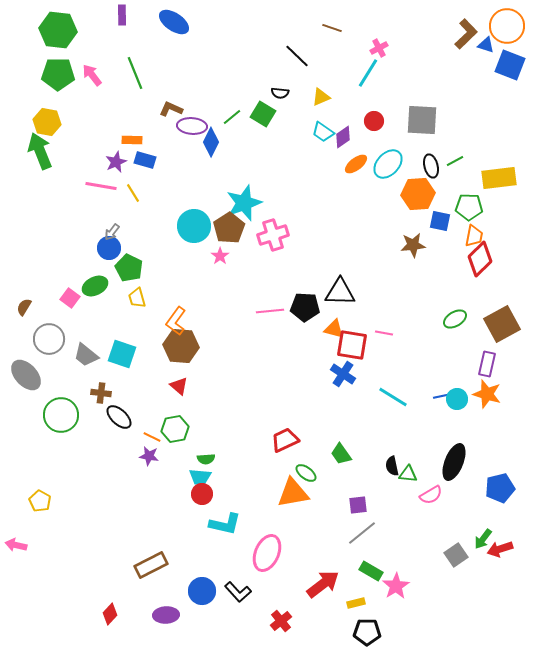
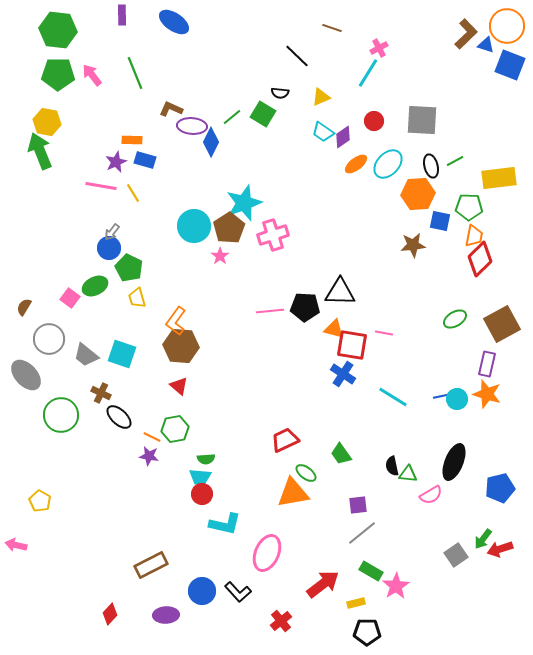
brown cross at (101, 393): rotated 18 degrees clockwise
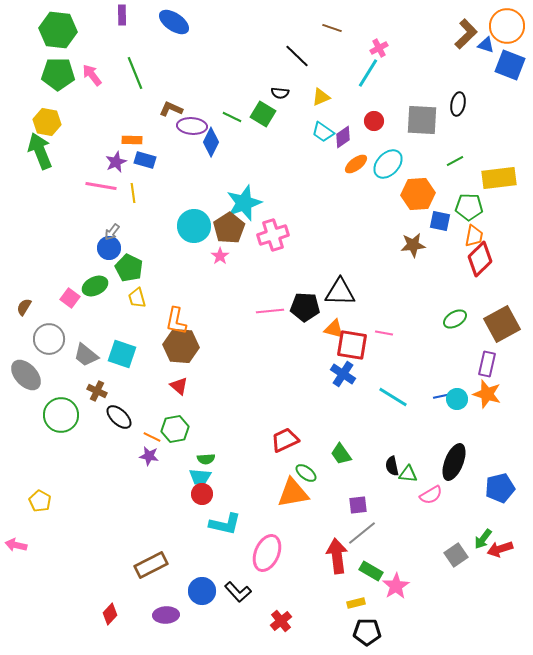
green line at (232, 117): rotated 66 degrees clockwise
black ellipse at (431, 166): moved 27 px right, 62 px up; rotated 25 degrees clockwise
yellow line at (133, 193): rotated 24 degrees clockwise
orange L-shape at (176, 321): rotated 24 degrees counterclockwise
brown cross at (101, 393): moved 4 px left, 2 px up
red arrow at (323, 584): moved 14 px right, 28 px up; rotated 60 degrees counterclockwise
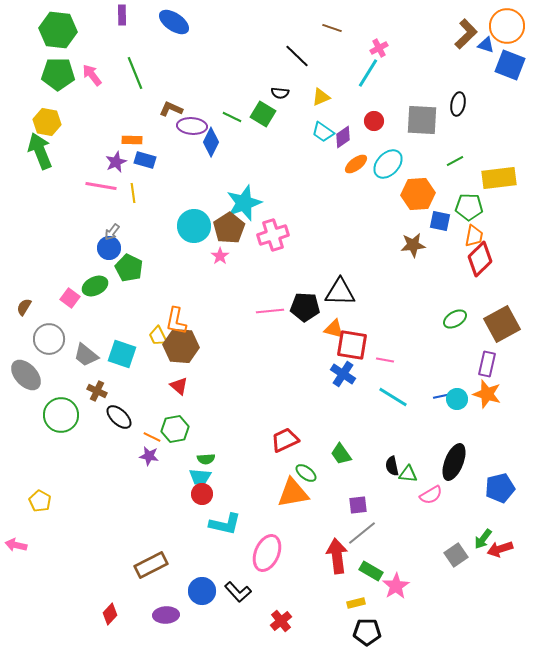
yellow trapezoid at (137, 298): moved 21 px right, 38 px down; rotated 10 degrees counterclockwise
pink line at (384, 333): moved 1 px right, 27 px down
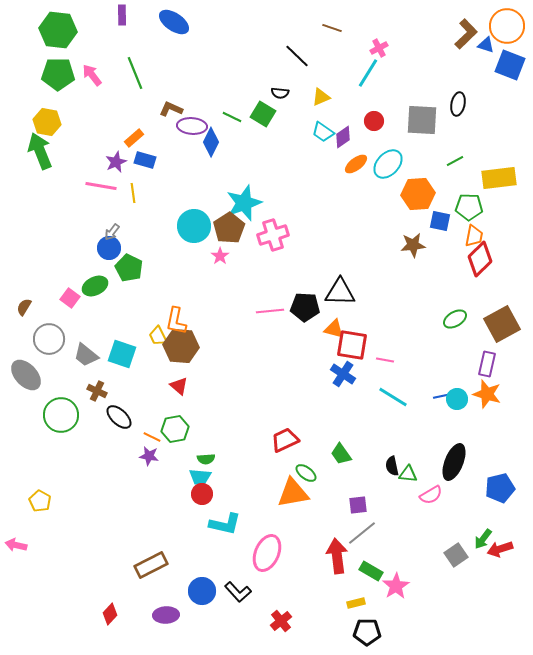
orange rectangle at (132, 140): moved 2 px right, 2 px up; rotated 42 degrees counterclockwise
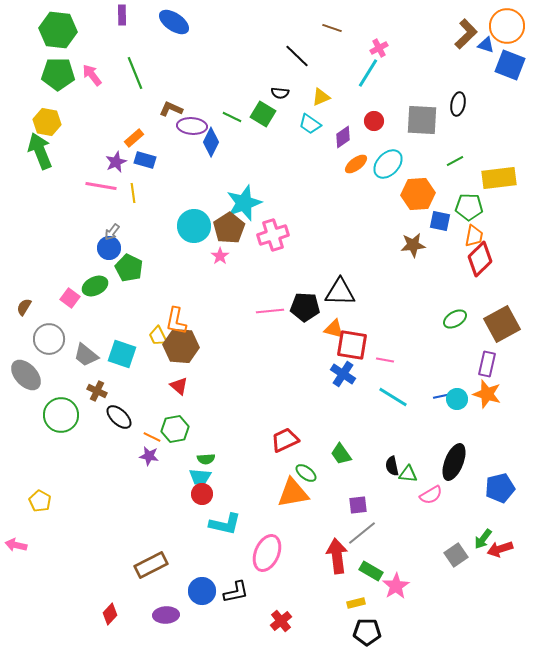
cyan trapezoid at (323, 132): moved 13 px left, 8 px up
black L-shape at (238, 592): moved 2 px left; rotated 60 degrees counterclockwise
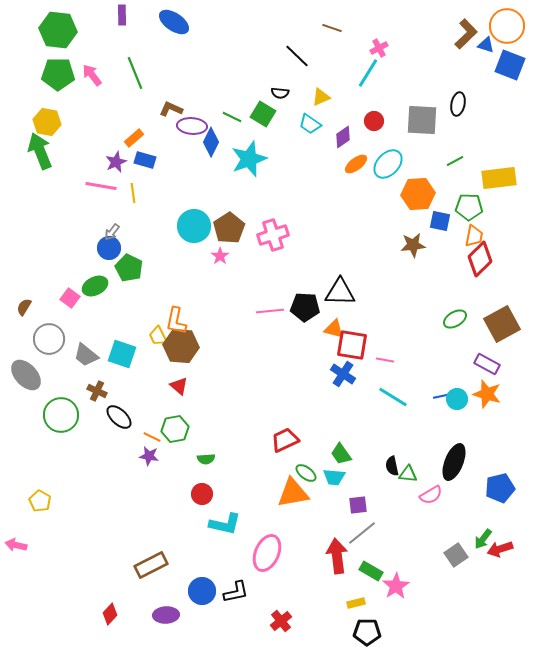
cyan star at (244, 203): moved 5 px right, 44 px up
purple rectangle at (487, 364): rotated 75 degrees counterclockwise
cyan trapezoid at (200, 477): moved 134 px right
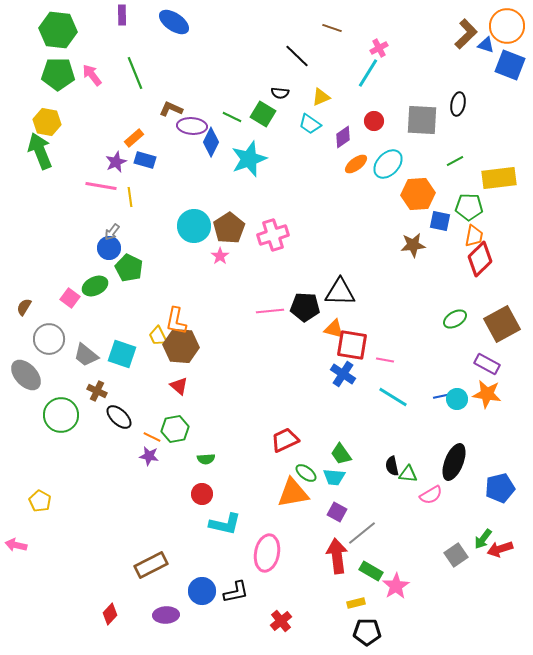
yellow line at (133, 193): moved 3 px left, 4 px down
orange star at (487, 394): rotated 8 degrees counterclockwise
purple square at (358, 505): moved 21 px left, 7 px down; rotated 36 degrees clockwise
pink ellipse at (267, 553): rotated 12 degrees counterclockwise
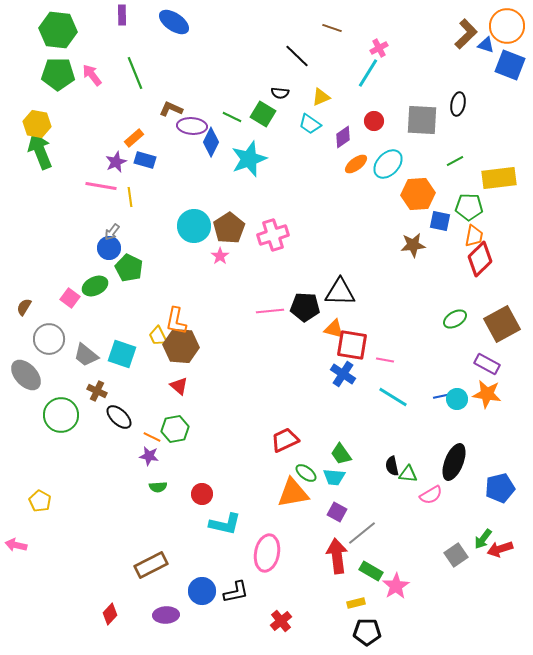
yellow hexagon at (47, 122): moved 10 px left, 2 px down
green semicircle at (206, 459): moved 48 px left, 28 px down
